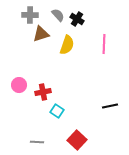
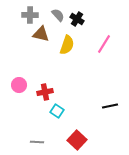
brown triangle: rotated 30 degrees clockwise
pink line: rotated 30 degrees clockwise
red cross: moved 2 px right
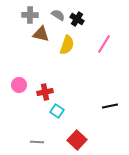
gray semicircle: rotated 16 degrees counterclockwise
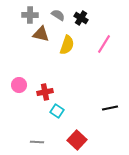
black cross: moved 4 px right, 1 px up
black line: moved 2 px down
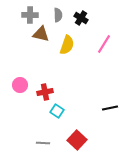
gray semicircle: rotated 56 degrees clockwise
pink circle: moved 1 px right
gray line: moved 6 px right, 1 px down
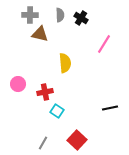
gray semicircle: moved 2 px right
brown triangle: moved 1 px left
yellow semicircle: moved 2 px left, 18 px down; rotated 24 degrees counterclockwise
pink circle: moved 2 px left, 1 px up
gray line: rotated 64 degrees counterclockwise
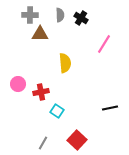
brown triangle: rotated 12 degrees counterclockwise
red cross: moved 4 px left
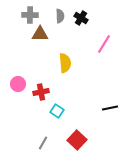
gray semicircle: moved 1 px down
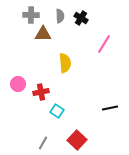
gray cross: moved 1 px right
brown triangle: moved 3 px right
